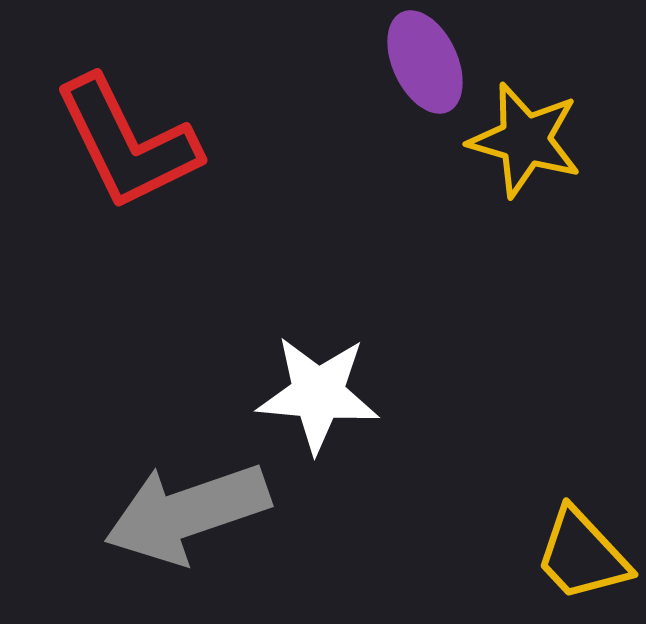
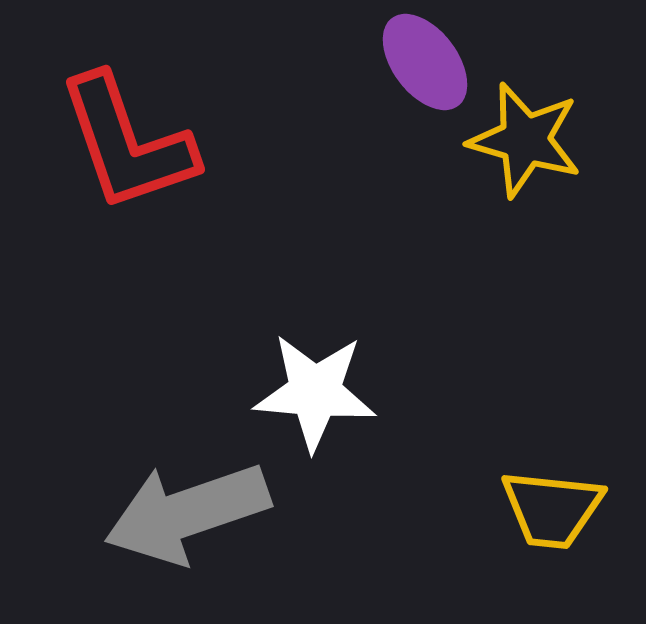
purple ellipse: rotated 12 degrees counterclockwise
red L-shape: rotated 7 degrees clockwise
white star: moved 3 px left, 2 px up
yellow trapezoid: moved 30 px left, 46 px up; rotated 41 degrees counterclockwise
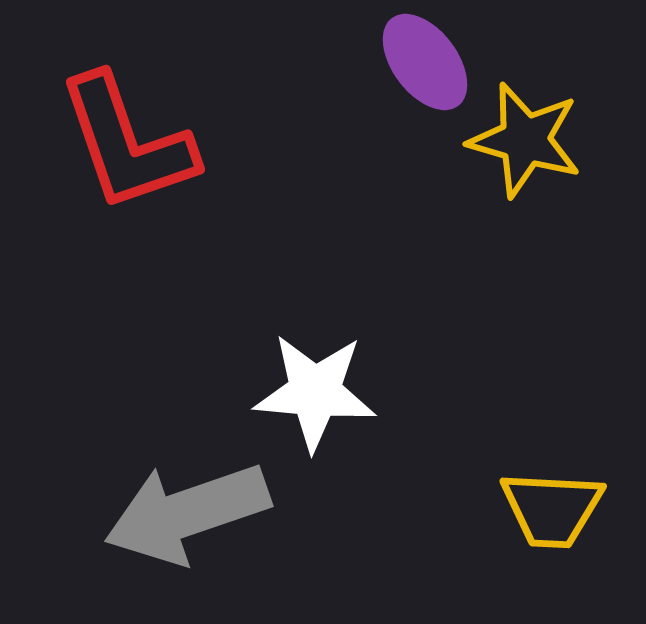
yellow trapezoid: rotated 3 degrees counterclockwise
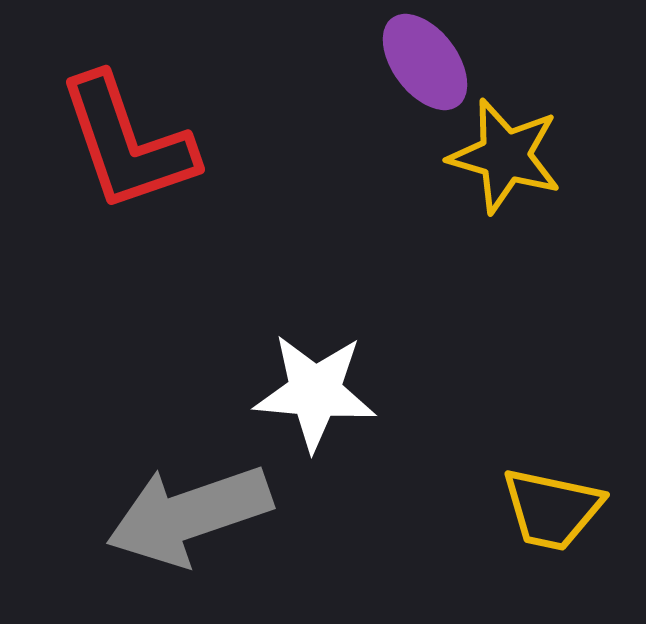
yellow star: moved 20 px left, 16 px down
yellow trapezoid: rotated 9 degrees clockwise
gray arrow: moved 2 px right, 2 px down
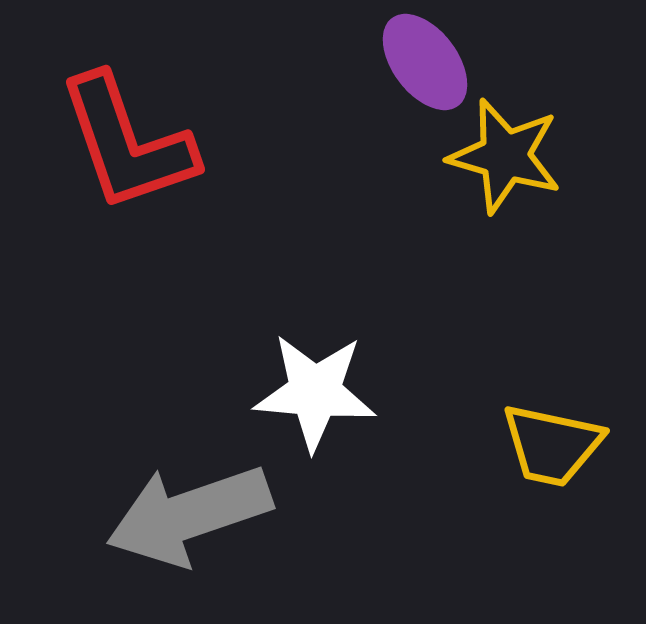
yellow trapezoid: moved 64 px up
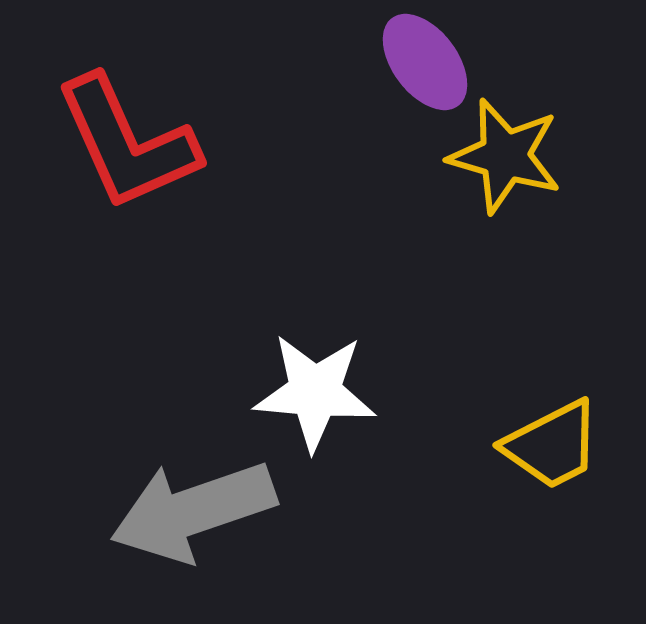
red L-shape: rotated 5 degrees counterclockwise
yellow trapezoid: rotated 39 degrees counterclockwise
gray arrow: moved 4 px right, 4 px up
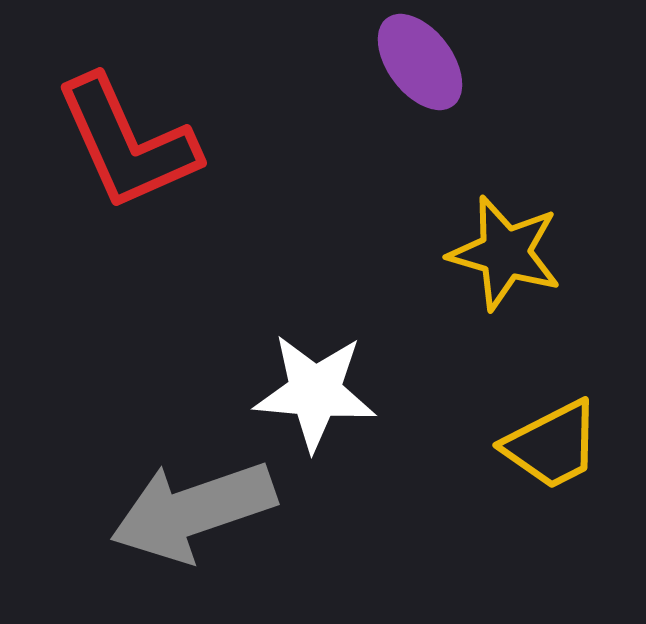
purple ellipse: moved 5 px left
yellow star: moved 97 px down
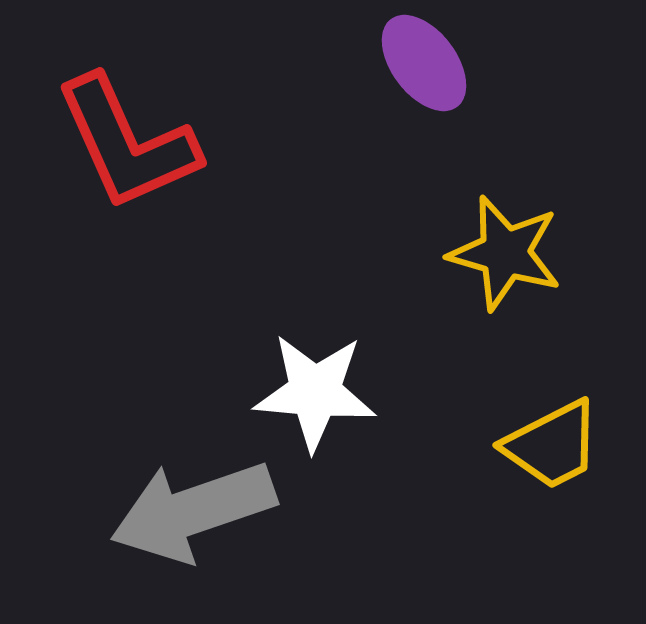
purple ellipse: moved 4 px right, 1 px down
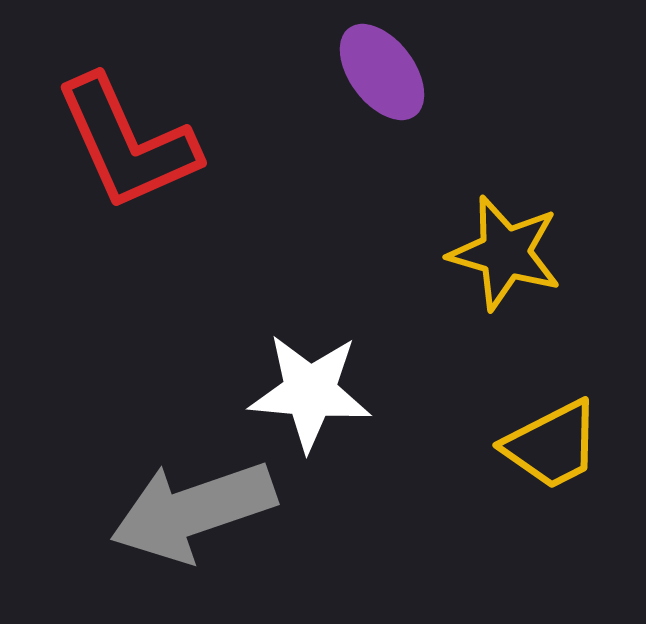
purple ellipse: moved 42 px left, 9 px down
white star: moved 5 px left
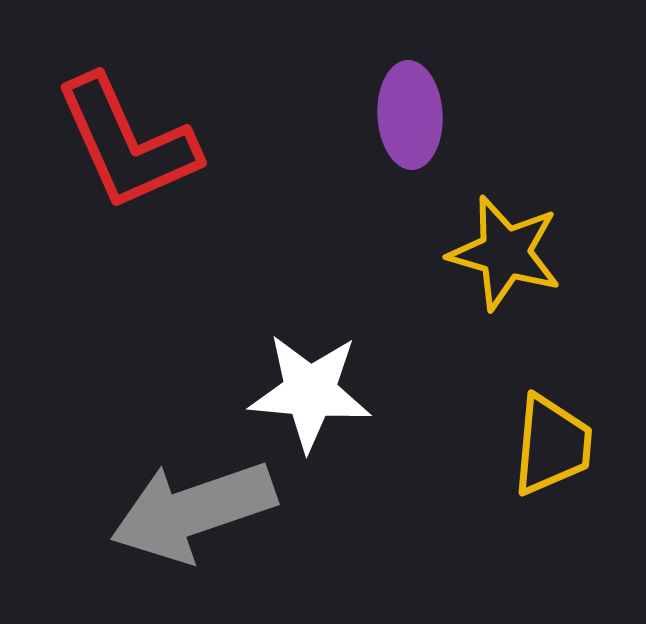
purple ellipse: moved 28 px right, 43 px down; rotated 34 degrees clockwise
yellow trapezoid: rotated 58 degrees counterclockwise
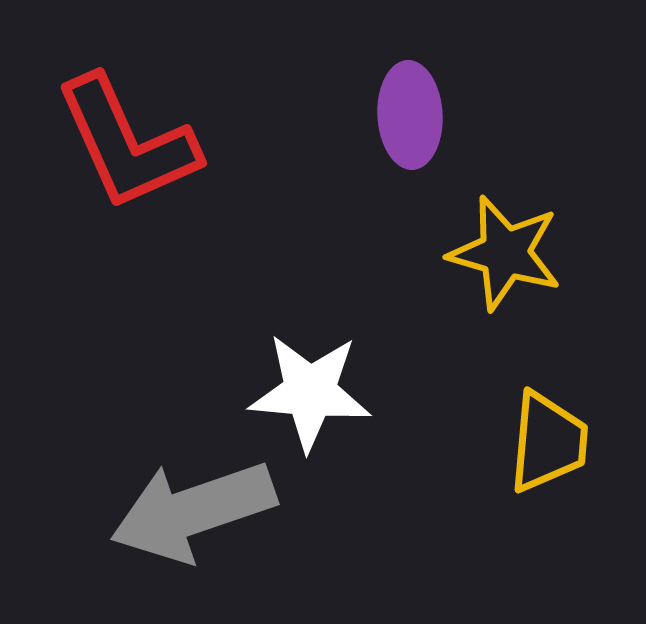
yellow trapezoid: moved 4 px left, 3 px up
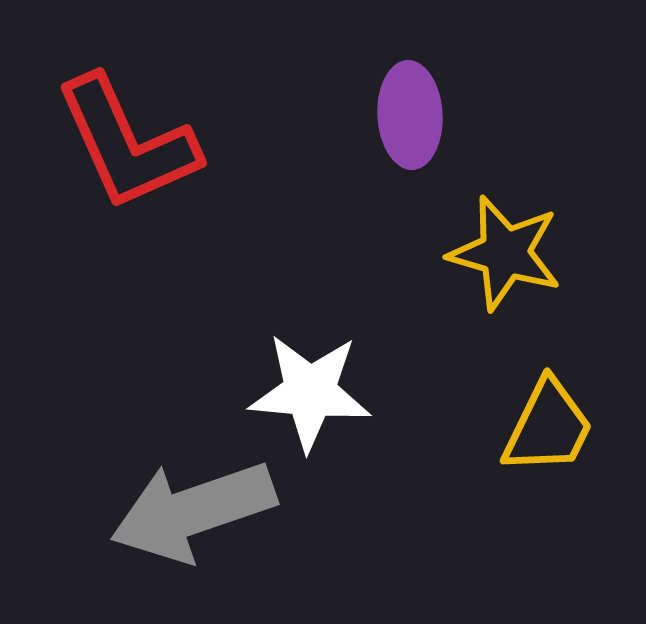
yellow trapezoid: moved 15 px up; rotated 21 degrees clockwise
